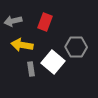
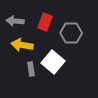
gray arrow: moved 2 px right; rotated 18 degrees clockwise
gray hexagon: moved 5 px left, 14 px up
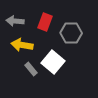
gray rectangle: rotated 32 degrees counterclockwise
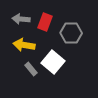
gray arrow: moved 6 px right, 2 px up
yellow arrow: moved 2 px right
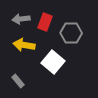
gray arrow: rotated 12 degrees counterclockwise
gray rectangle: moved 13 px left, 12 px down
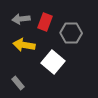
gray rectangle: moved 2 px down
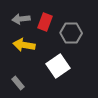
white square: moved 5 px right, 4 px down; rotated 15 degrees clockwise
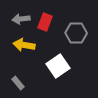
gray hexagon: moved 5 px right
